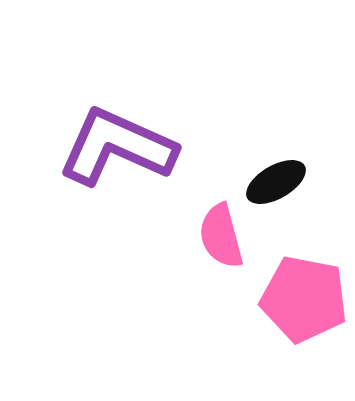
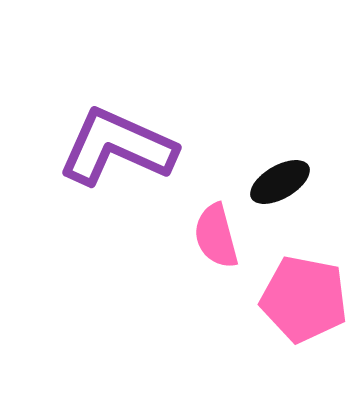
black ellipse: moved 4 px right
pink semicircle: moved 5 px left
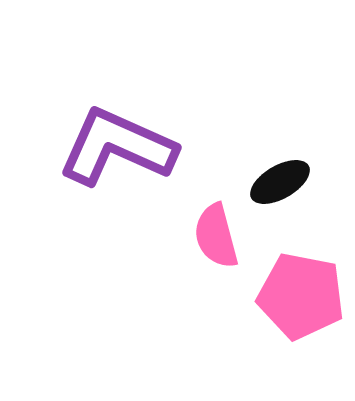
pink pentagon: moved 3 px left, 3 px up
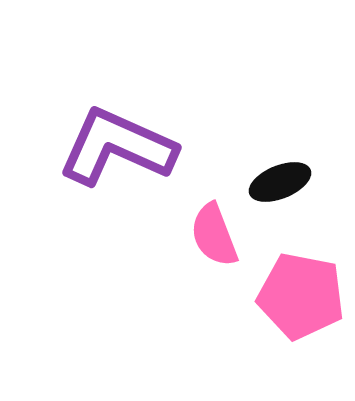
black ellipse: rotated 8 degrees clockwise
pink semicircle: moved 2 px left, 1 px up; rotated 6 degrees counterclockwise
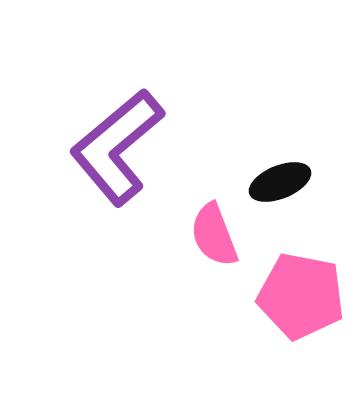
purple L-shape: rotated 64 degrees counterclockwise
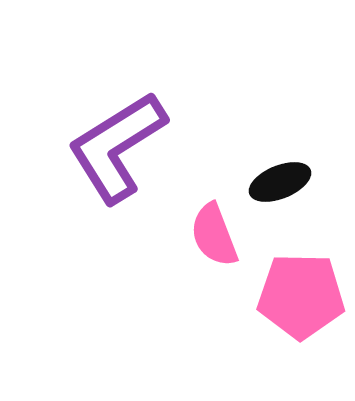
purple L-shape: rotated 8 degrees clockwise
pink pentagon: rotated 10 degrees counterclockwise
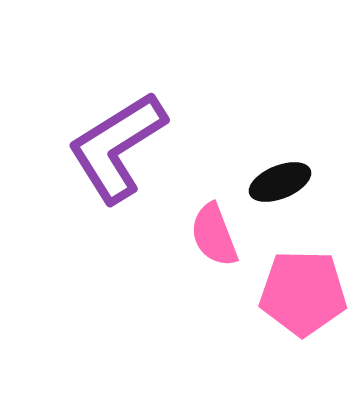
pink pentagon: moved 2 px right, 3 px up
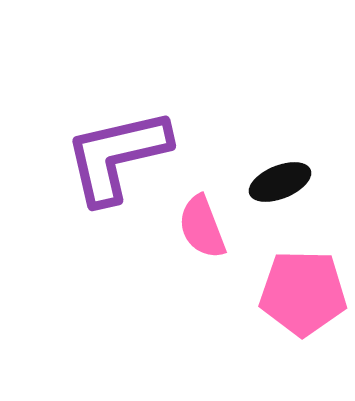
purple L-shape: moved 9 px down; rotated 19 degrees clockwise
pink semicircle: moved 12 px left, 8 px up
